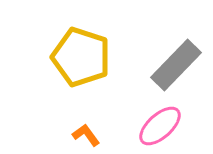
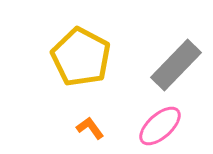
yellow pentagon: rotated 10 degrees clockwise
orange L-shape: moved 4 px right, 7 px up
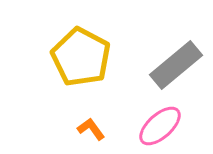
gray rectangle: rotated 6 degrees clockwise
orange L-shape: moved 1 px right, 1 px down
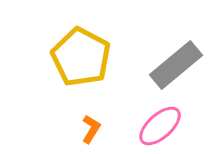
orange L-shape: rotated 68 degrees clockwise
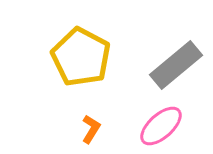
pink ellipse: moved 1 px right
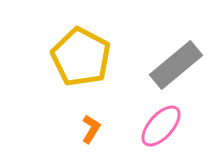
pink ellipse: rotated 6 degrees counterclockwise
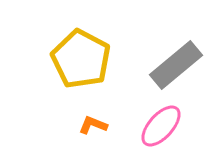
yellow pentagon: moved 2 px down
orange L-shape: moved 2 px right, 4 px up; rotated 100 degrees counterclockwise
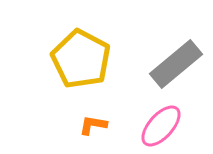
gray rectangle: moved 1 px up
orange L-shape: rotated 12 degrees counterclockwise
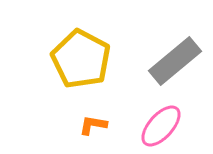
gray rectangle: moved 1 px left, 3 px up
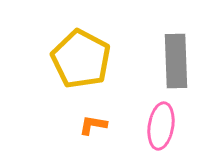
gray rectangle: moved 1 px right; rotated 52 degrees counterclockwise
pink ellipse: rotated 33 degrees counterclockwise
